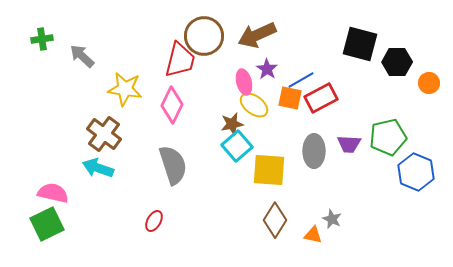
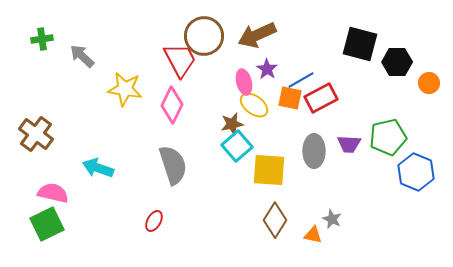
red trapezoid: rotated 42 degrees counterclockwise
brown cross: moved 68 px left
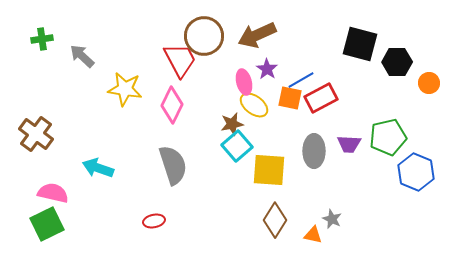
red ellipse: rotated 50 degrees clockwise
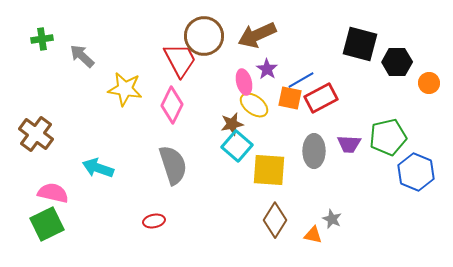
cyan square: rotated 8 degrees counterclockwise
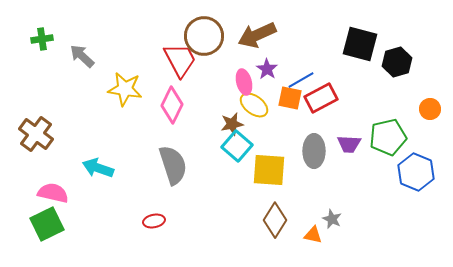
black hexagon: rotated 16 degrees counterclockwise
orange circle: moved 1 px right, 26 px down
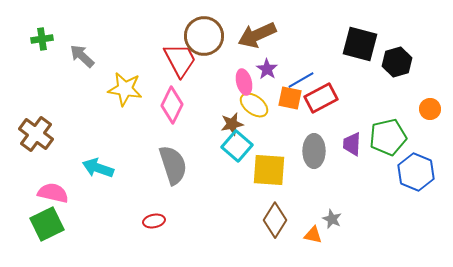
purple trapezoid: moved 3 px right; rotated 90 degrees clockwise
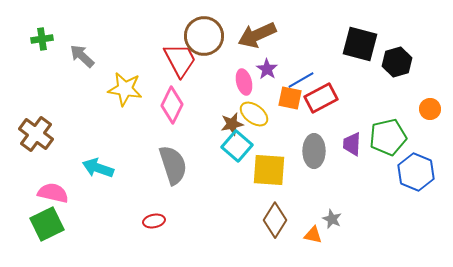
yellow ellipse: moved 9 px down
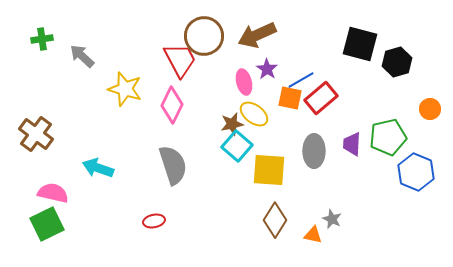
yellow star: rotated 8 degrees clockwise
red rectangle: rotated 12 degrees counterclockwise
